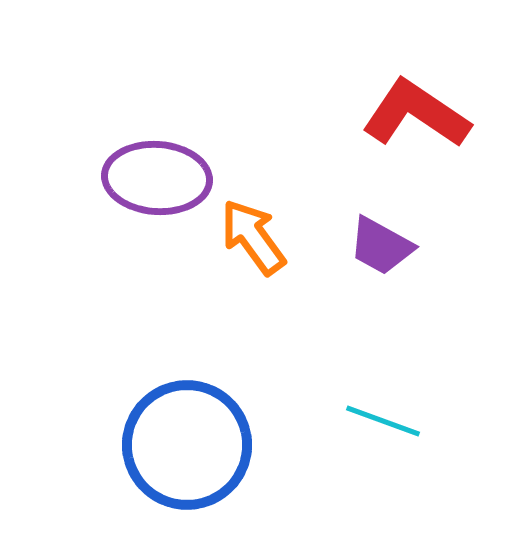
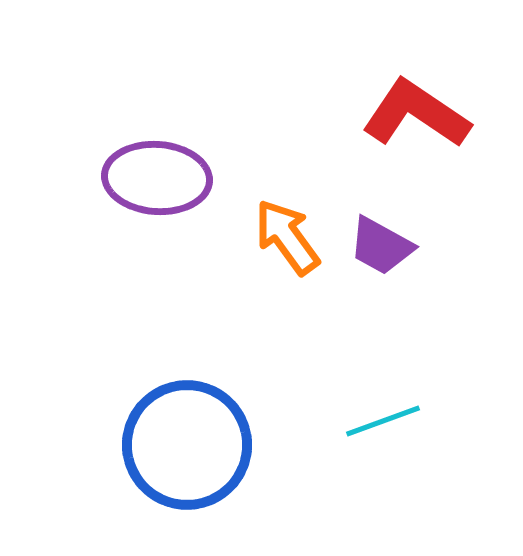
orange arrow: moved 34 px right
cyan line: rotated 40 degrees counterclockwise
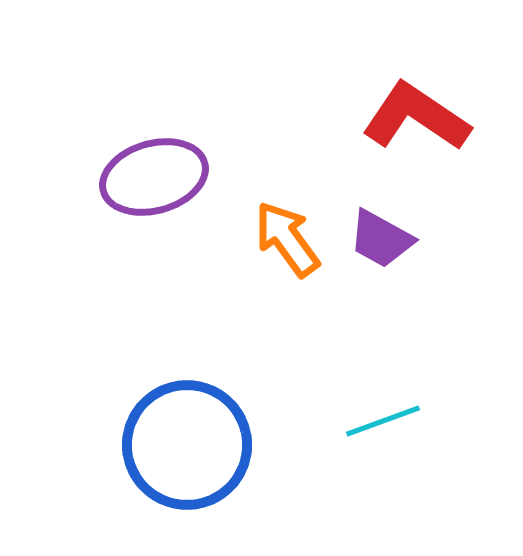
red L-shape: moved 3 px down
purple ellipse: moved 3 px left, 1 px up; rotated 20 degrees counterclockwise
orange arrow: moved 2 px down
purple trapezoid: moved 7 px up
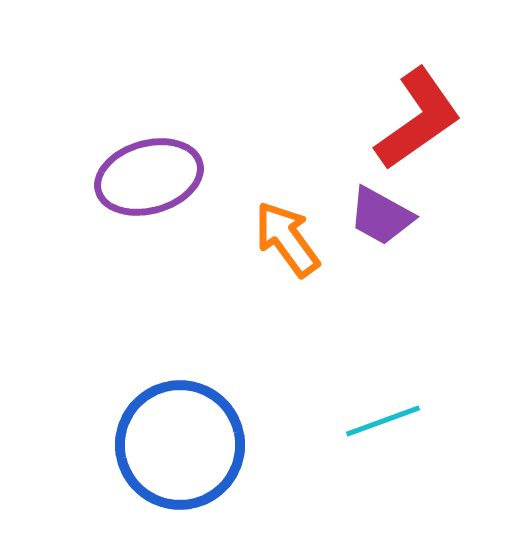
red L-shape: moved 2 px right, 2 px down; rotated 111 degrees clockwise
purple ellipse: moved 5 px left
purple trapezoid: moved 23 px up
blue circle: moved 7 px left
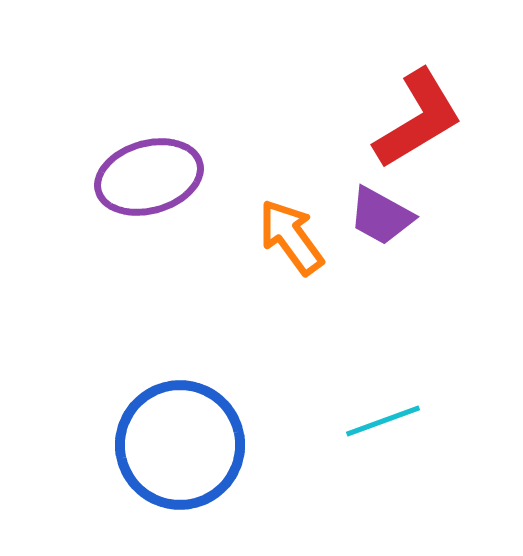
red L-shape: rotated 4 degrees clockwise
orange arrow: moved 4 px right, 2 px up
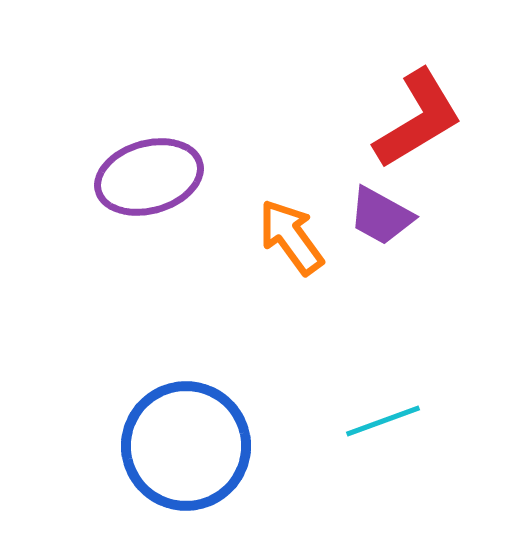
blue circle: moved 6 px right, 1 px down
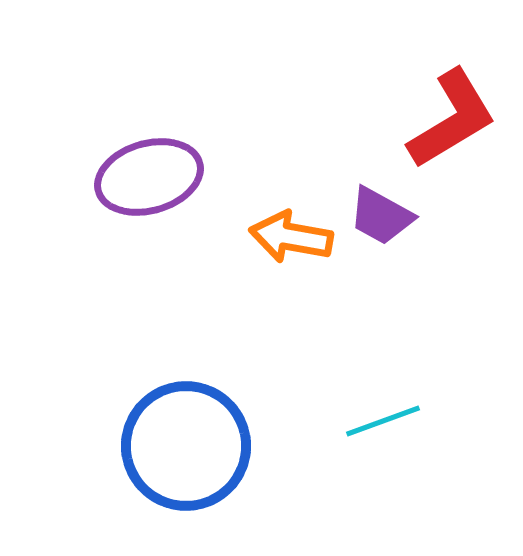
red L-shape: moved 34 px right
orange arrow: rotated 44 degrees counterclockwise
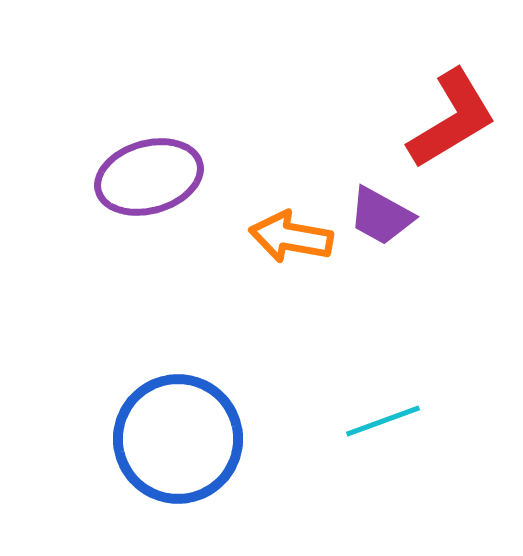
blue circle: moved 8 px left, 7 px up
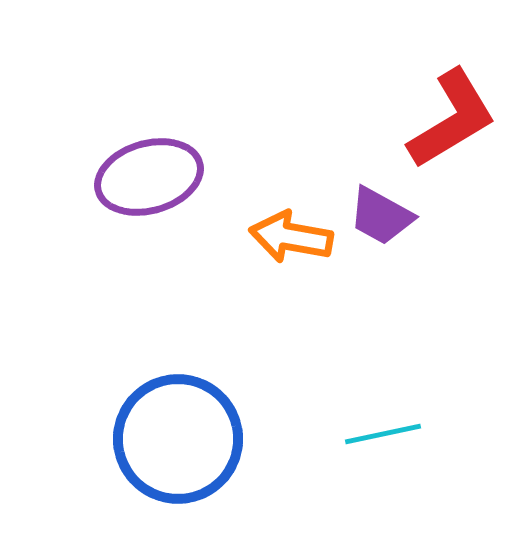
cyan line: moved 13 px down; rotated 8 degrees clockwise
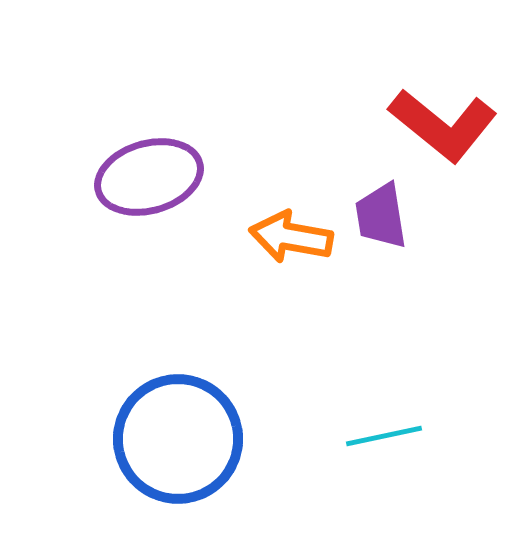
red L-shape: moved 9 px left, 6 px down; rotated 70 degrees clockwise
purple trapezoid: rotated 52 degrees clockwise
cyan line: moved 1 px right, 2 px down
